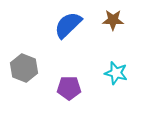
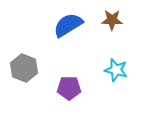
brown star: moved 1 px left
blue semicircle: rotated 12 degrees clockwise
cyan star: moved 3 px up
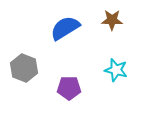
blue semicircle: moved 3 px left, 3 px down
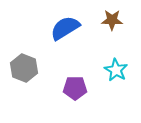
cyan star: rotated 15 degrees clockwise
purple pentagon: moved 6 px right
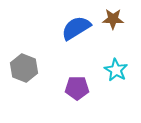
brown star: moved 1 px right, 1 px up
blue semicircle: moved 11 px right
purple pentagon: moved 2 px right
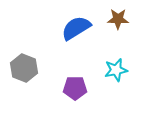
brown star: moved 5 px right
cyan star: rotated 30 degrees clockwise
purple pentagon: moved 2 px left
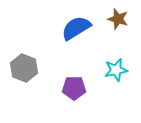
brown star: rotated 15 degrees clockwise
purple pentagon: moved 1 px left
